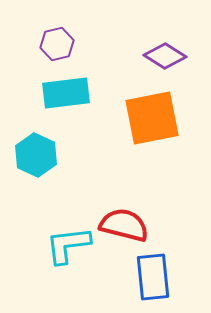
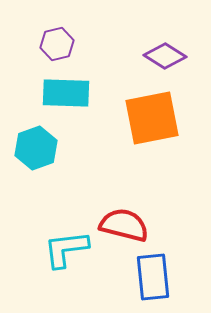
cyan rectangle: rotated 9 degrees clockwise
cyan hexagon: moved 7 px up; rotated 15 degrees clockwise
cyan L-shape: moved 2 px left, 4 px down
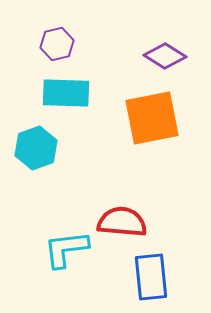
red semicircle: moved 2 px left, 3 px up; rotated 9 degrees counterclockwise
blue rectangle: moved 2 px left
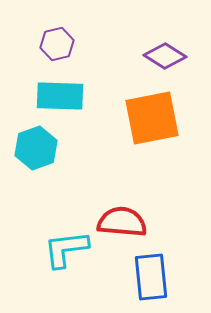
cyan rectangle: moved 6 px left, 3 px down
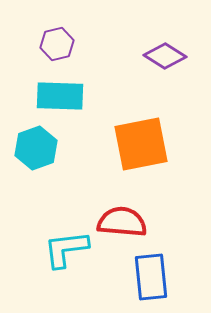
orange square: moved 11 px left, 26 px down
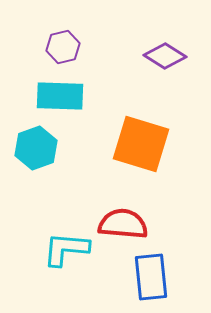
purple hexagon: moved 6 px right, 3 px down
orange square: rotated 28 degrees clockwise
red semicircle: moved 1 px right, 2 px down
cyan L-shape: rotated 12 degrees clockwise
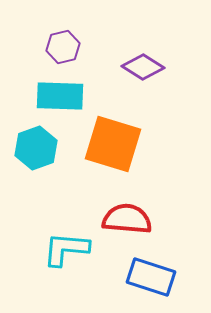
purple diamond: moved 22 px left, 11 px down
orange square: moved 28 px left
red semicircle: moved 4 px right, 5 px up
blue rectangle: rotated 66 degrees counterclockwise
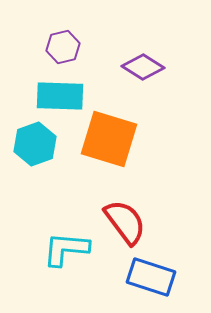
orange square: moved 4 px left, 5 px up
cyan hexagon: moved 1 px left, 4 px up
red semicircle: moved 2 px left, 3 px down; rotated 48 degrees clockwise
